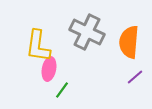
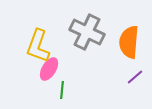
yellow L-shape: rotated 12 degrees clockwise
pink ellipse: rotated 20 degrees clockwise
green line: rotated 30 degrees counterclockwise
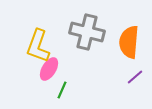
gray cross: rotated 12 degrees counterclockwise
green line: rotated 18 degrees clockwise
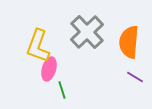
gray cross: rotated 32 degrees clockwise
pink ellipse: rotated 15 degrees counterclockwise
purple line: rotated 72 degrees clockwise
green line: rotated 42 degrees counterclockwise
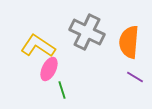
gray cross: rotated 20 degrees counterclockwise
yellow L-shape: rotated 104 degrees clockwise
pink ellipse: rotated 10 degrees clockwise
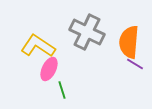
purple line: moved 13 px up
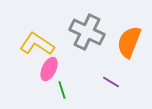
orange semicircle: rotated 16 degrees clockwise
yellow L-shape: moved 1 px left, 2 px up
purple line: moved 24 px left, 18 px down
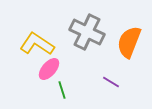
pink ellipse: rotated 15 degrees clockwise
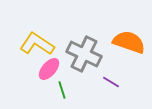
gray cross: moved 3 px left, 22 px down
orange semicircle: rotated 88 degrees clockwise
